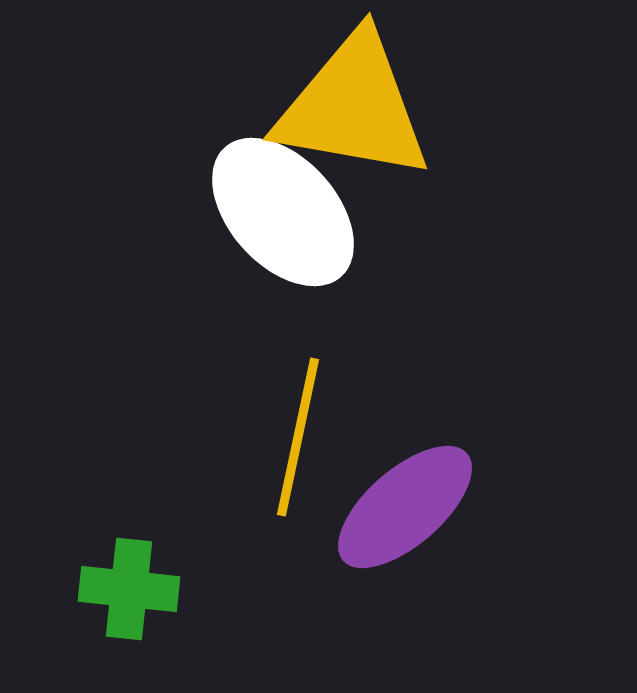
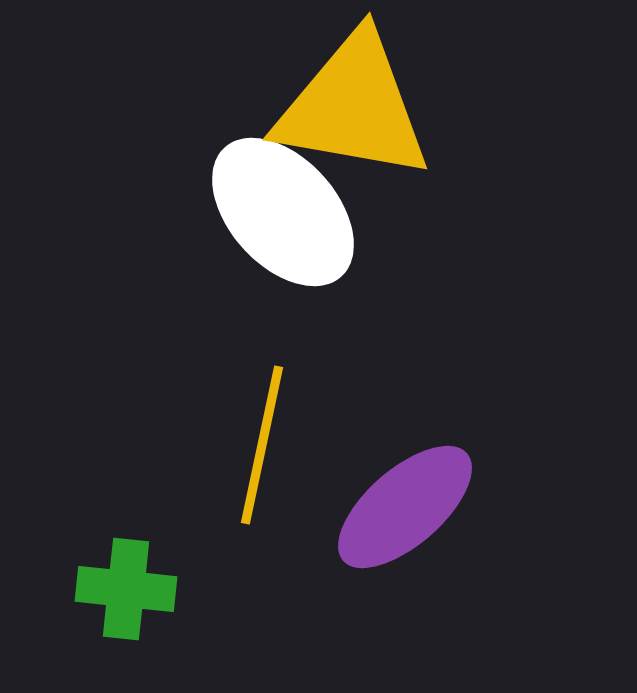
yellow line: moved 36 px left, 8 px down
green cross: moved 3 px left
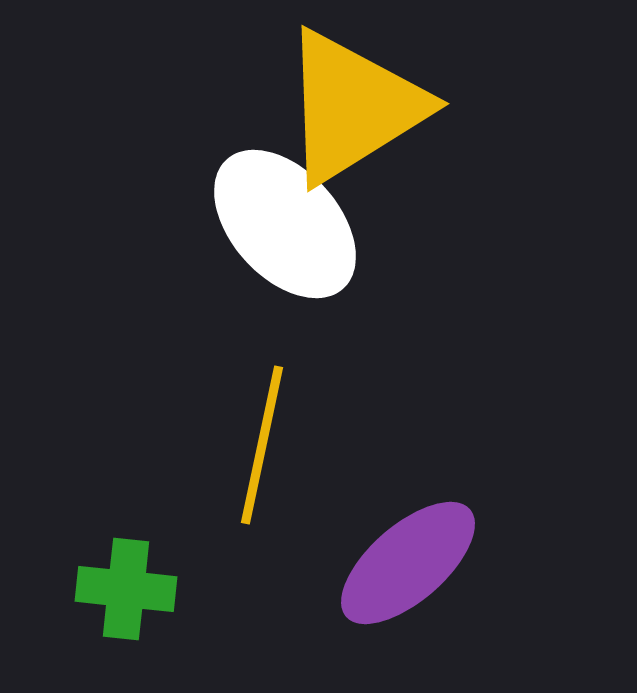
yellow triangle: rotated 42 degrees counterclockwise
white ellipse: moved 2 px right, 12 px down
purple ellipse: moved 3 px right, 56 px down
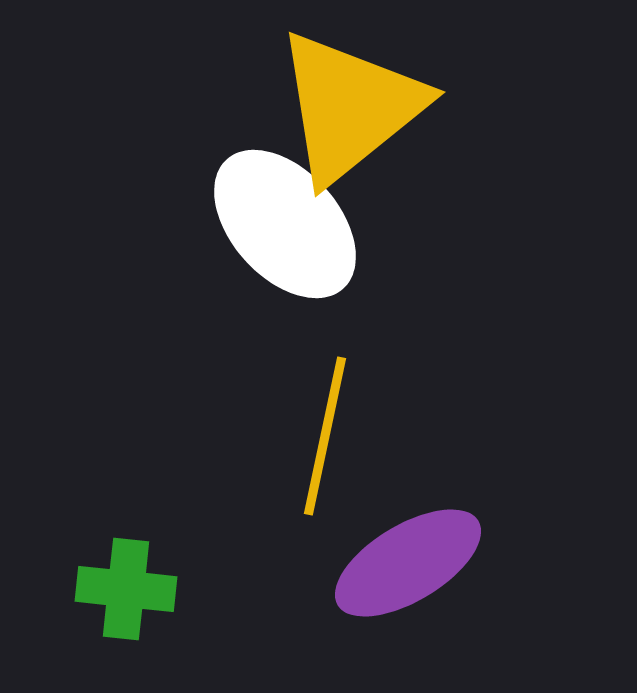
yellow triangle: moved 3 px left; rotated 7 degrees counterclockwise
yellow line: moved 63 px right, 9 px up
purple ellipse: rotated 10 degrees clockwise
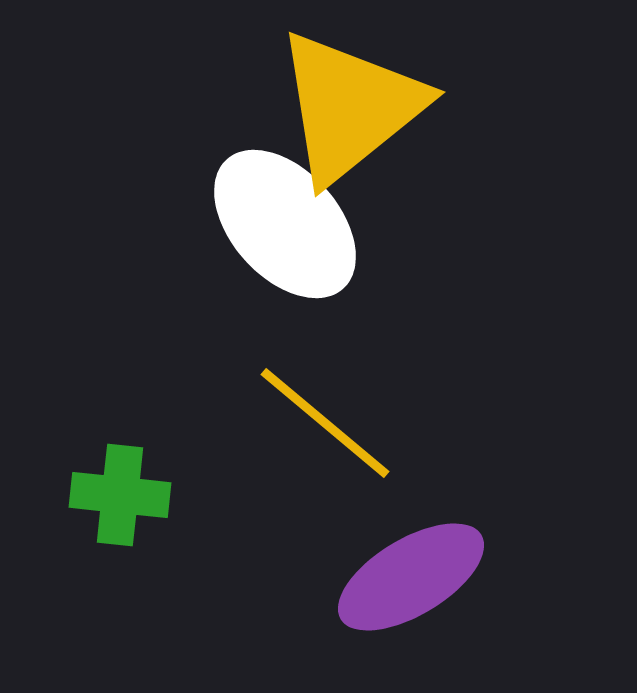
yellow line: moved 13 px up; rotated 62 degrees counterclockwise
purple ellipse: moved 3 px right, 14 px down
green cross: moved 6 px left, 94 px up
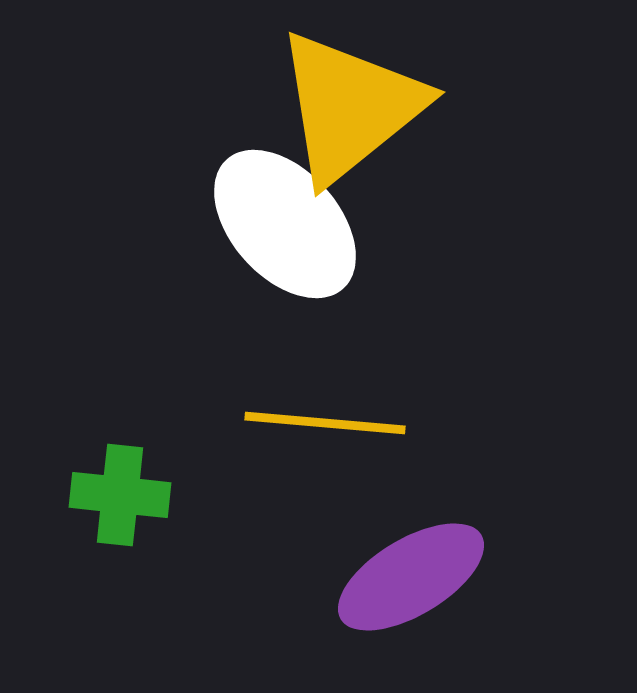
yellow line: rotated 35 degrees counterclockwise
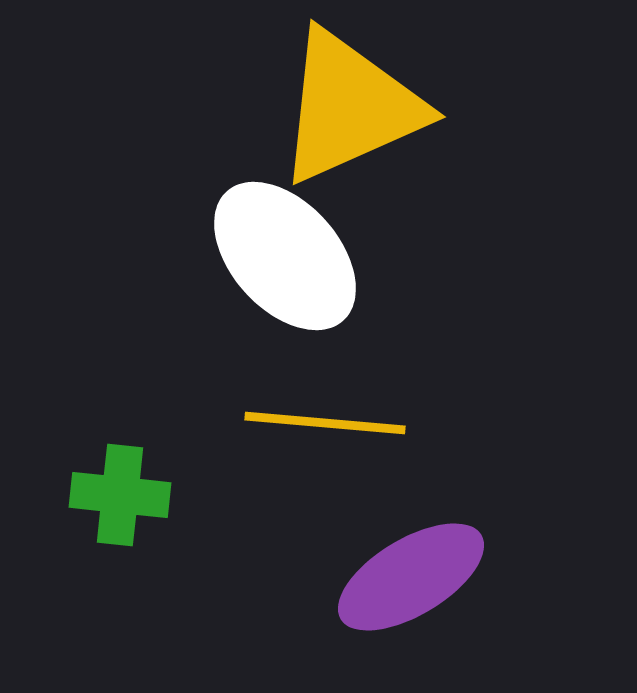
yellow triangle: rotated 15 degrees clockwise
white ellipse: moved 32 px down
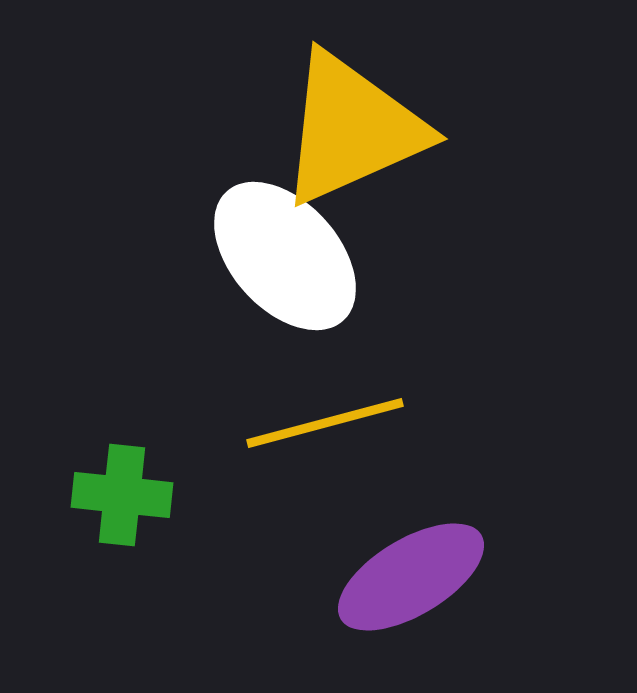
yellow triangle: moved 2 px right, 22 px down
yellow line: rotated 20 degrees counterclockwise
green cross: moved 2 px right
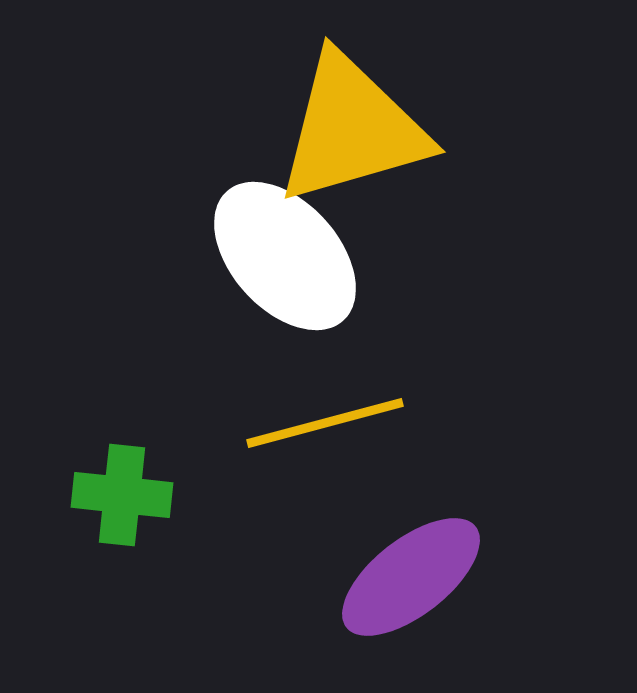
yellow triangle: rotated 8 degrees clockwise
purple ellipse: rotated 7 degrees counterclockwise
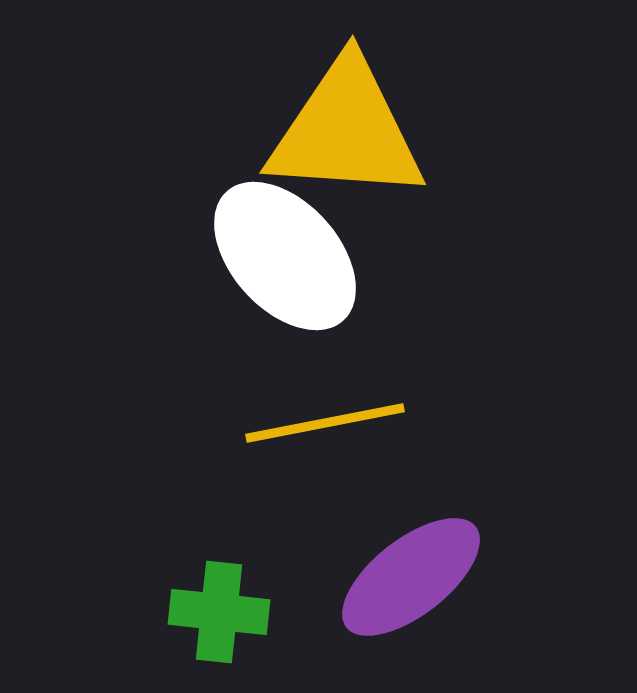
yellow triangle: moved 6 px left, 2 px down; rotated 20 degrees clockwise
yellow line: rotated 4 degrees clockwise
green cross: moved 97 px right, 117 px down
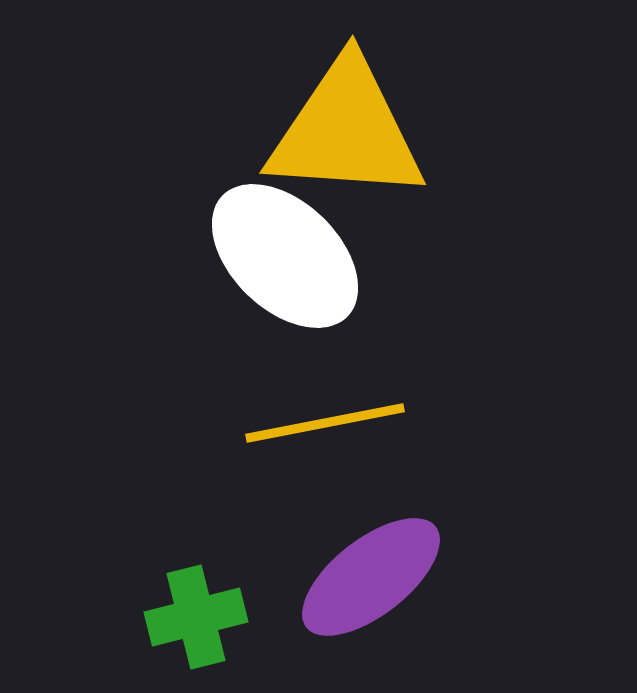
white ellipse: rotated 4 degrees counterclockwise
purple ellipse: moved 40 px left
green cross: moved 23 px left, 5 px down; rotated 20 degrees counterclockwise
